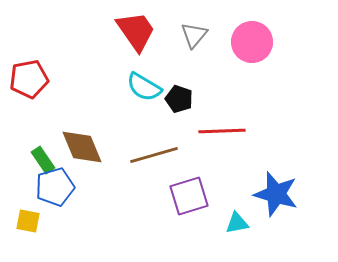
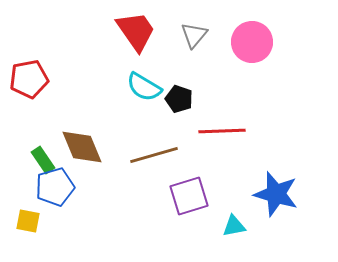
cyan triangle: moved 3 px left, 3 px down
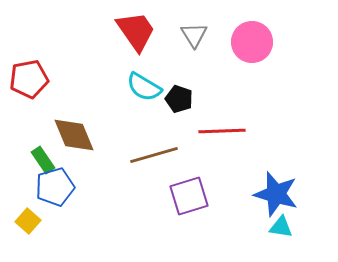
gray triangle: rotated 12 degrees counterclockwise
brown diamond: moved 8 px left, 12 px up
yellow square: rotated 30 degrees clockwise
cyan triangle: moved 47 px right, 1 px down; rotated 20 degrees clockwise
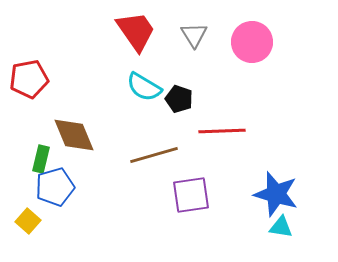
green rectangle: moved 2 px left, 1 px up; rotated 48 degrees clockwise
purple square: moved 2 px right, 1 px up; rotated 9 degrees clockwise
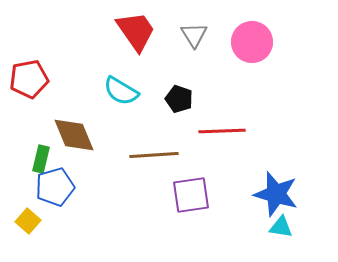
cyan semicircle: moved 23 px left, 4 px down
brown line: rotated 12 degrees clockwise
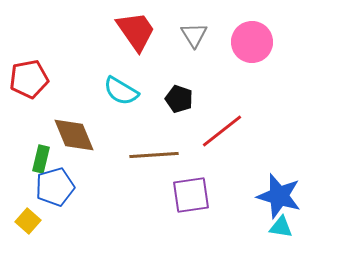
red line: rotated 36 degrees counterclockwise
blue star: moved 3 px right, 2 px down
